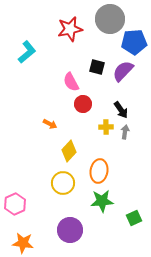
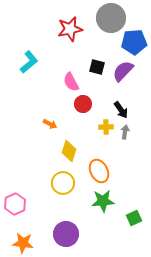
gray circle: moved 1 px right, 1 px up
cyan L-shape: moved 2 px right, 10 px down
yellow diamond: rotated 25 degrees counterclockwise
orange ellipse: rotated 35 degrees counterclockwise
green star: moved 1 px right
purple circle: moved 4 px left, 4 px down
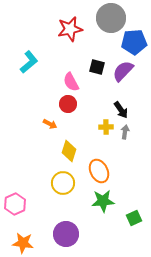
red circle: moved 15 px left
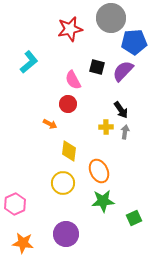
pink semicircle: moved 2 px right, 2 px up
yellow diamond: rotated 10 degrees counterclockwise
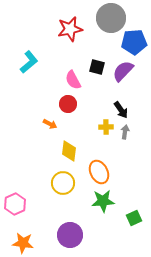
orange ellipse: moved 1 px down
purple circle: moved 4 px right, 1 px down
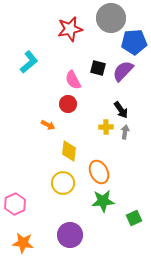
black square: moved 1 px right, 1 px down
orange arrow: moved 2 px left, 1 px down
